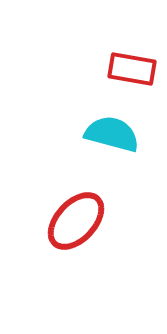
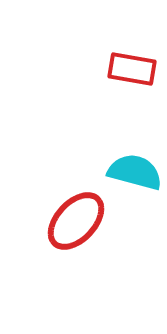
cyan semicircle: moved 23 px right, 38 px down
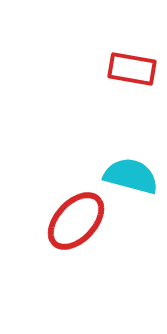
cyan semicircle: moved 4 px left, 4 px down
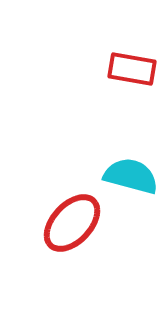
red ellipse: moved 4 px left, 2 px down
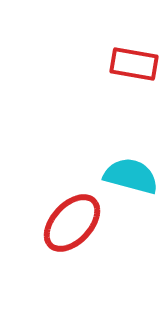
red rectangle: moved 2 px right, 5 px up
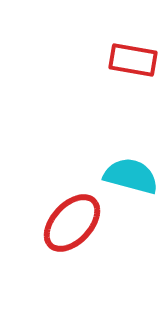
red rectangle: moved 1 px left, 4 px up
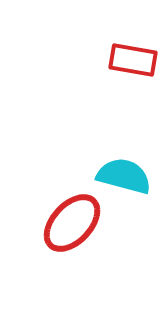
cyan semicircle: moved 7 px left
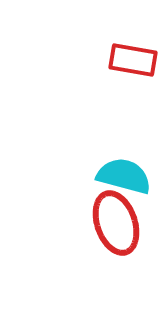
red ellipse: moved 44 px right; rotated 62 degrees counterclockwise
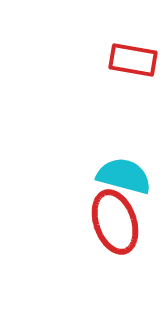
red ellipse: moved 1 px left, 1 px up
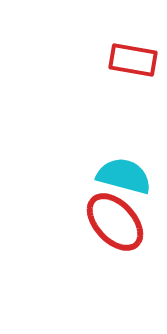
red ellipse: rotated 24 degrees counterclockwise
